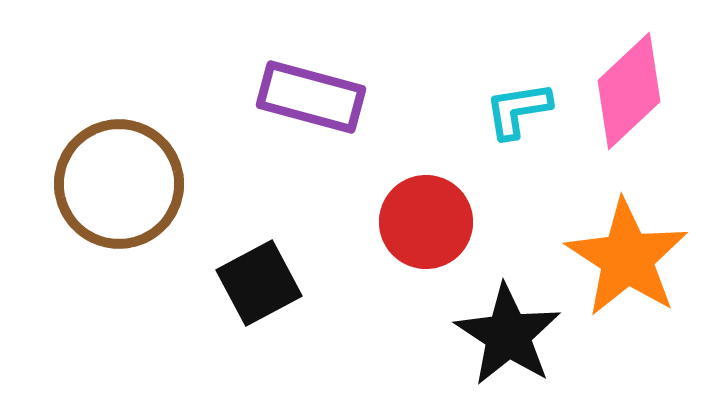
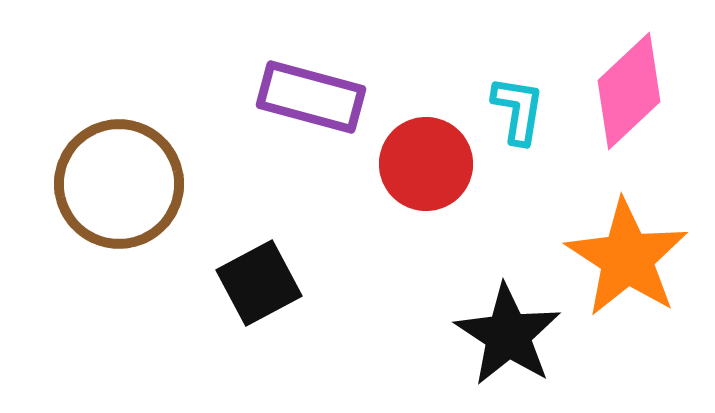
cyan L-shape: rotated 108 degrees clockwise
red circle: moved 58 px up
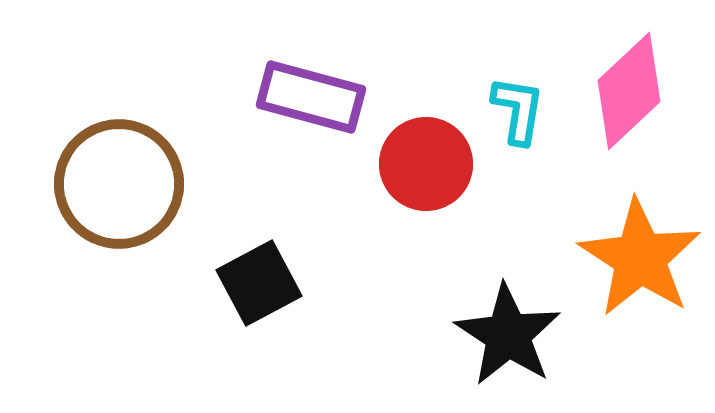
orange star: moved 13 px right
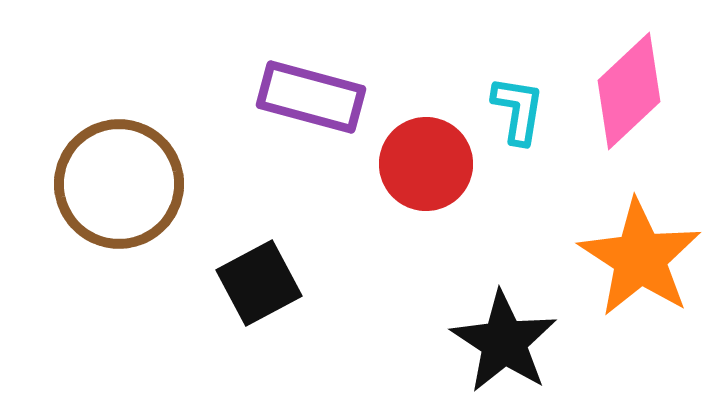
black star: moved 4 px left, 7 px down
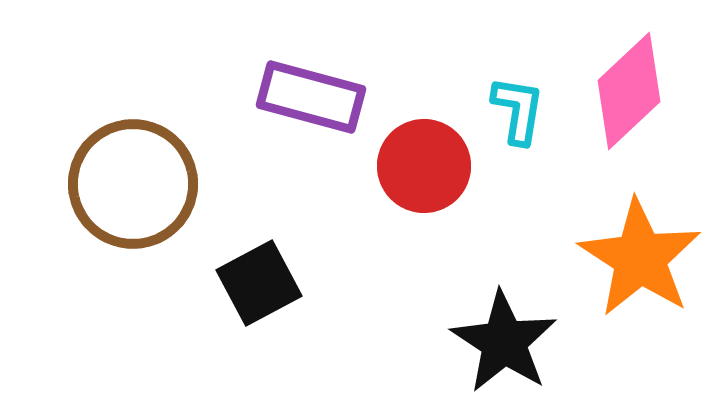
red circle: moved 2 px left, 2 px down
brown circle: moved 14 px right
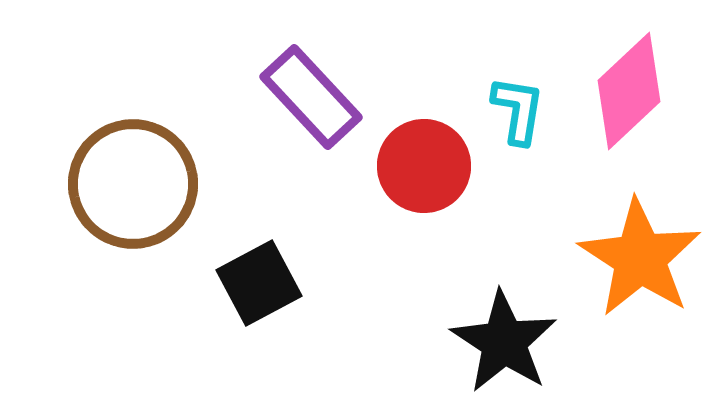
purple rectangle: rotated 32 degrees clockwise
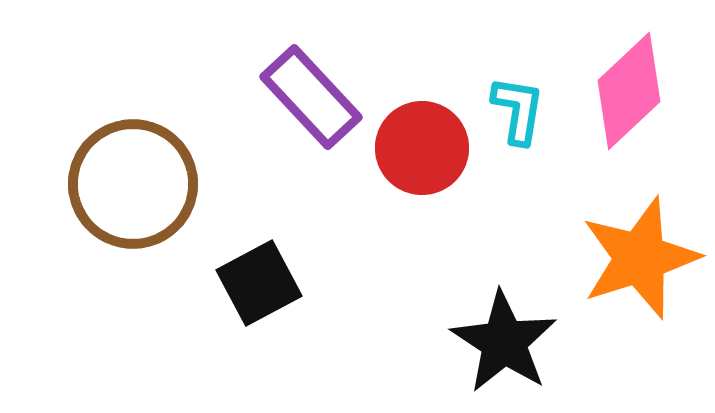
red circle: moved 2 px left, 18 px up
orange star: rotated 21 degrees clockwise
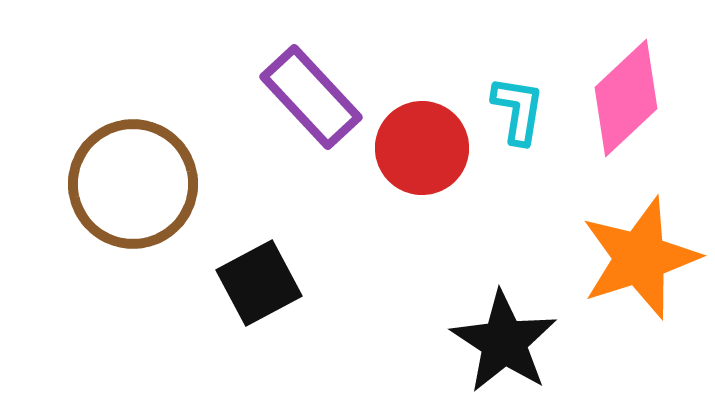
pink diamond: moved 3 px left, 7 px down
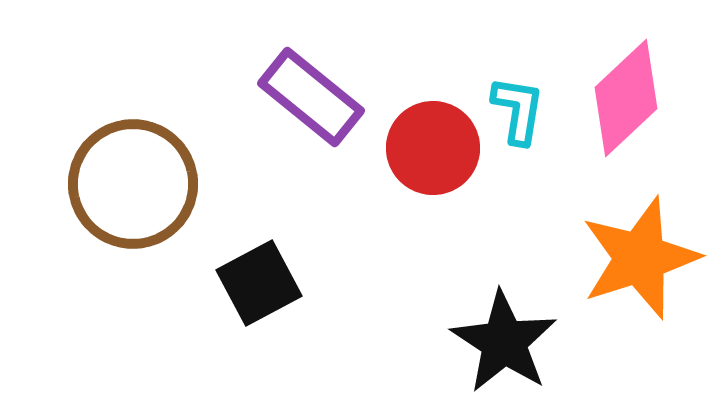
purple rectangle: rotated 8 degrees counterclockwise
red circle: moved 11 px right
